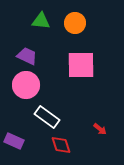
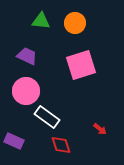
pink square: rotated 16 degrees counterclockwise
pink circle: moved 6 px down
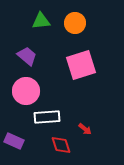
green triangle: rotated 12 degrees counterclockwise
purple trapezoid: rotated 15 degrees clockwise
white rectangle: rotated 40 degrees counterclockwise
red arrow: moved 15 px left
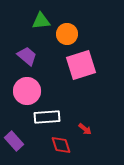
orange circle: moved 8 px left, 11 px down
pink circle: moved 1 px right
purple rectangle: rotated 24 degrees clockwise
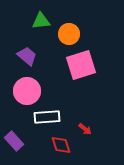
orange circle: moved 2 px right
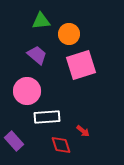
purple trapezoid: moved 10 px right, 1 px up
red arrow: moved 2 px left, 2 px down
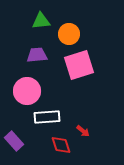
purple trapezoid: rotated 45 degrees counterclockwise
pink square: moved 2 px left
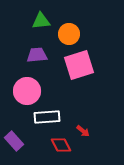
red diamond: rotated 10 degrees counterclockwise
